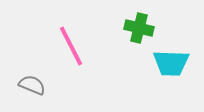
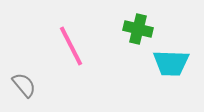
green cross: moved 1 px left, 1 px down
gray semicircle: moved 8 px left; rotated 28 degrees clockwise
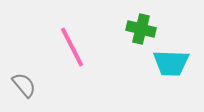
green cross: moved 3 px right
pink line: moved 1 px right, 1 px down
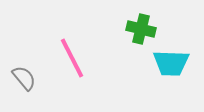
pink line: moved 11 px down
gray semicircle: moved 7 px up
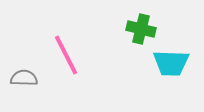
pink line: moved 6 px left, 3 px up
gray semicircle: rotated 48 degrees counterclockwise
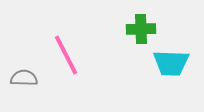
green cross: rotated 16 degrees counterclockwise
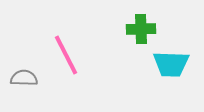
cyan trapezoid: moved 1 px down
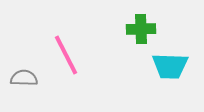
cyan trapezoid: moved 1 px left, 2 px down
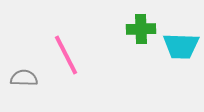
cyan trapezoid: moved 11 px right, 20 px up
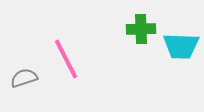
pink line: moved 4 px down
gray semicircle: rotated 20 degrees counterclockwise
